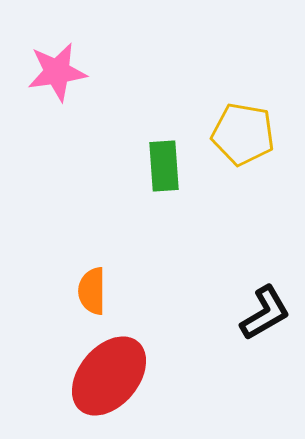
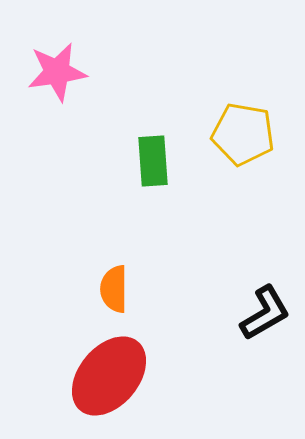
green rectangle: moved 11 px left, 5 px up
orange semicircle: moved 22 px right, 2 px up
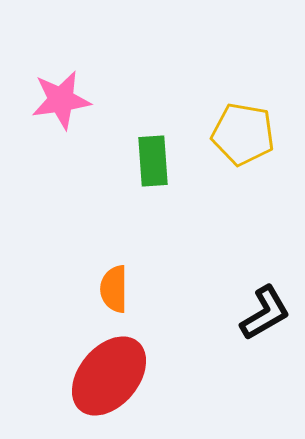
pink star: moved 4 px right, 28 px down
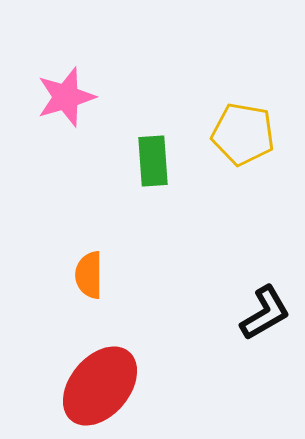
pink star: moved 5 px right, 3 px up; rotated 8 degrees counterclockwise
orange semicircle: moved 25 px left, 14 px up
red ellipse: moved 9 px left, 10 px down
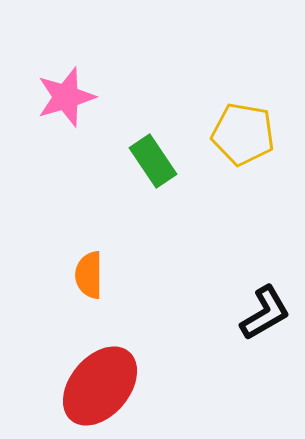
green rectangle: rotated 30 degrees counterclockwise
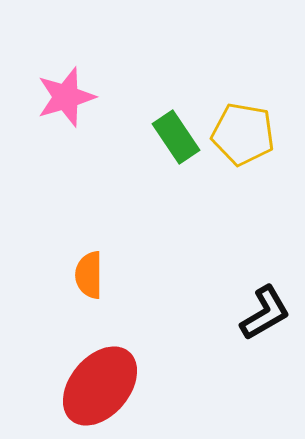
green rectangle: moved 23 px right, 24 px up
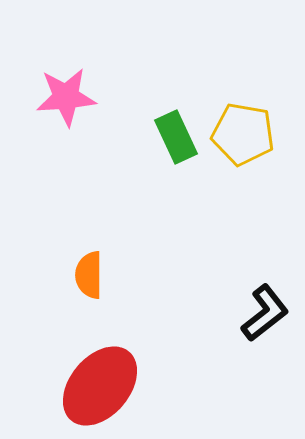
pink star: rotated 12 degrees clockwise
green rectangle: rotated 9 degrees clockwise
black L-shape: rotated 8 degrees counterclockwise
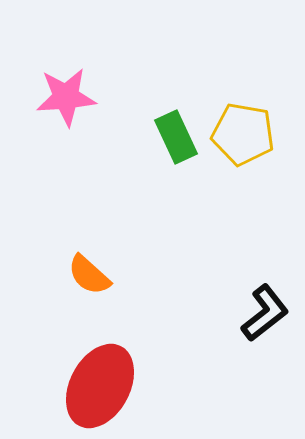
orange semicircle: rotated 48 degrees counterclockwise
red ellipse: rotated 12 degrees counterclockwise
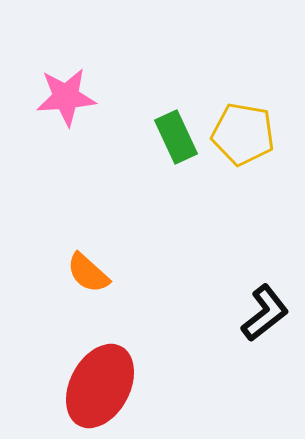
orange semicircle: moved 1 px left, 2 px up
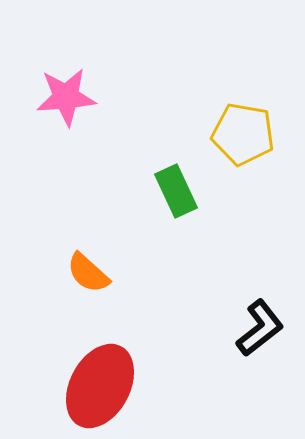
green rectangle: moved 54 px down
black L-shape: moved 5 px left, 15 px down
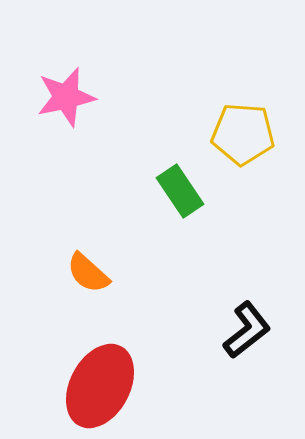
pink star: rotated 8 degrees counterclockwise
yellow pentagon: rotated 6 degrees counterclockwise
green rectangle: moved 4 px right; rotated 9 degrees counterclockwise
black L-shape: moved 13 px left, 2 px down
